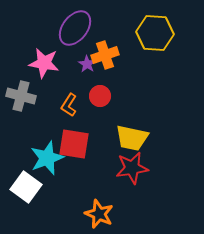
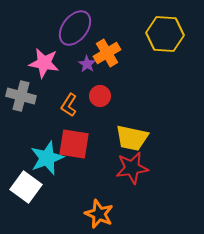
yellow hexagon: moved 10 px right, 1 px down
orange cross: moved 2 px right, 2 px up; rotated 12 degrees counterclockwise
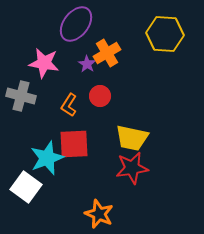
purple ellipse: moved 1 px right, 4 px up
red square: rotated 12 degrees counterclockwise
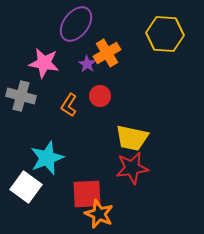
red square: moved 13 px right, 50 px down
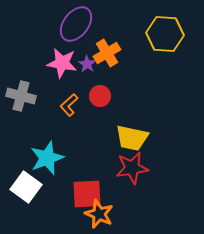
pink star: moved 18 px right
orange L-shape: rotated 15 degrees clockwise
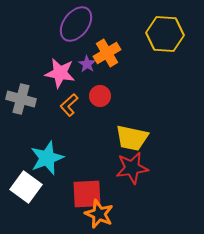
pink star: moved 2 px left, 10 px down
gray cross: moved 3 px down
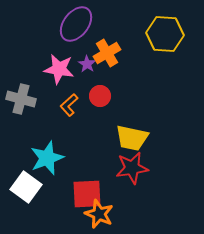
pink star: moved 1 px left, 4 px up
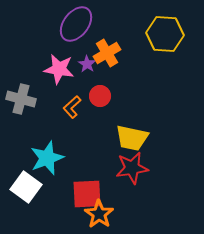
orange L-shape: moved 3 px right, 2 px down
orange star: rotated 12 degrees clockwise
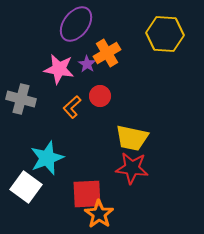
red star: rotated 16 degrees clockwise
